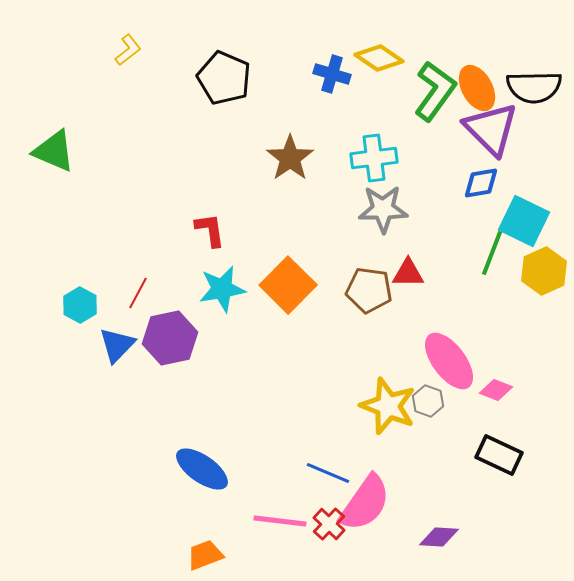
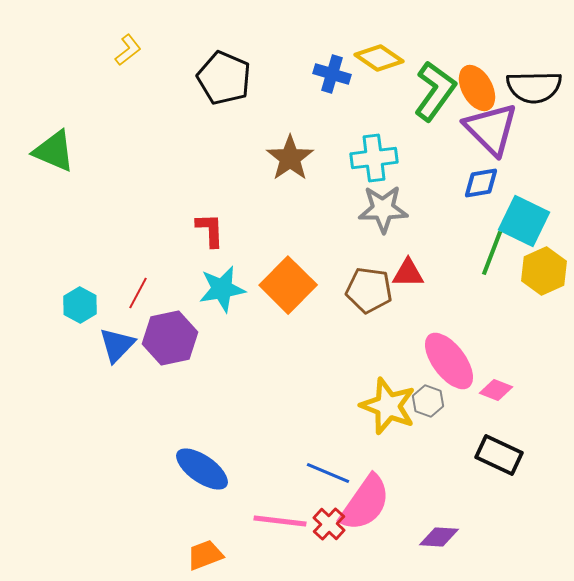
red L-shape: rotated 6 degrees clockwise
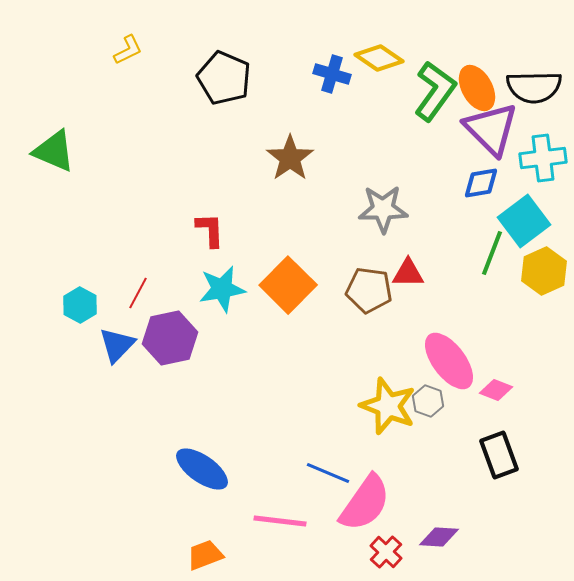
yellow L-shape: rotated 12 degrees clockwise
cyan cross: moved 169 px right
cyan square: rotated 27 degrees clockwise
black rectangle: rotated 45 degrees clockwise
red cross: moved 57 px right, 28 px down
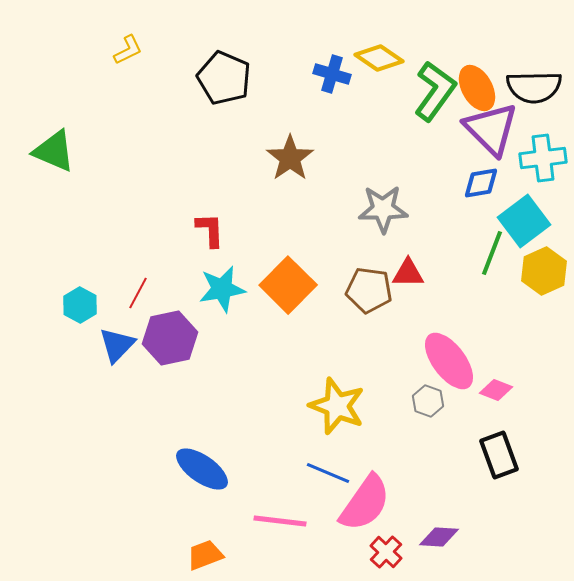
yellow star: moved 51 px left
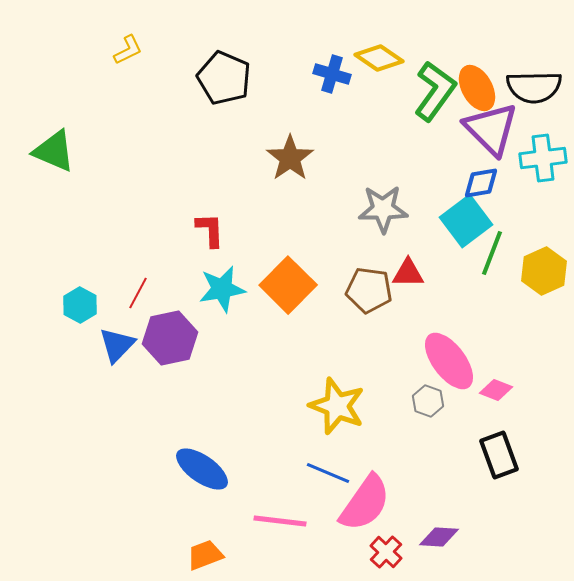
cyan square: moved 58 px left
